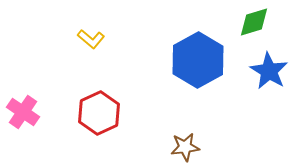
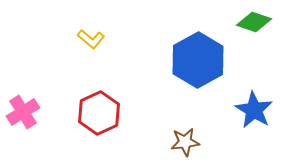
green diamond: rotated 36 degrees clockwise
blue star: moved 15 px left, 39 px down
pink cross: rotated 24 degrees clockwise
brown star: moved 5 px up
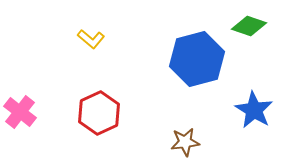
green diamond: moved 5 px left, 4 px down
blue hexagon: moved 1 px left, 1 px up; rotated 14 degrees clockwise
pink cross: moved 3 px left; rotated 20 degrees counterclockwise
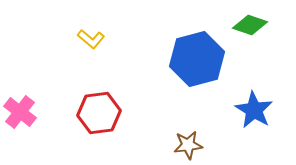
green diamond: moved 1 px right, 1 px up
red hexagon: rotated 18 degrees clockwise
brown star: moved 3 px right, 3 px down
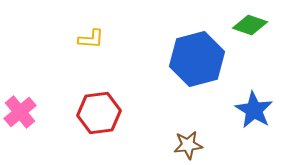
yellow L-shape: rotated 36 degrees counterclockwise
pink cross: rotated 12 degrees clockwise
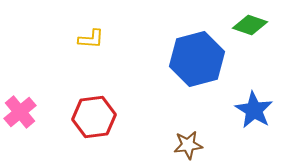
red hexagon: moved 5 px left, 4 px down
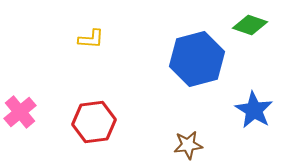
red hexagon: moved 5 px down
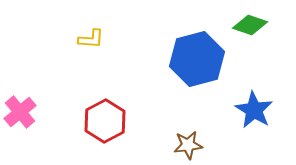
red hexagon: moved 11 px right, 1 px up; rotated 21 degrees counterclockwise
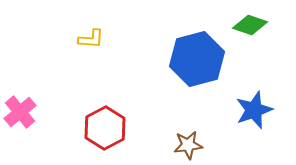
blue star: rotated 21 degrees clockwise
red hexagon: moved 7 px down
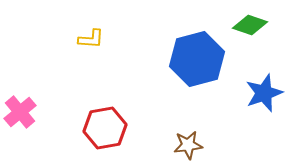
blue star: moved 10 px right, 17 px up
red hexagon: rotated 18 degrees clockwise
